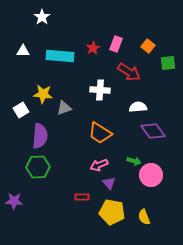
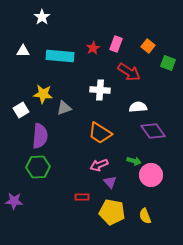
green square: rotated 28 degrees clockwise
purple triangle: moved 1 px right, 1 px up
yellow semicircle: moved 1 px right, 1 px up
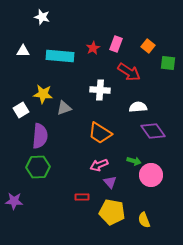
white star: rotated 21 degrees counterclockwise
green square: rotated 14 degrees counterclockwise
yellow semicircle: moved 1 px left, 4 px down
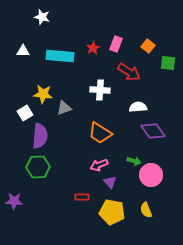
white square: moved 4 px right, 3 px down
yellow semicircle: moved 2 px right, 10 px up
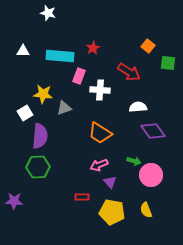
white star: moved 6 px right, 4 px up
pink rectangle: moved 37 px left, 32 px down
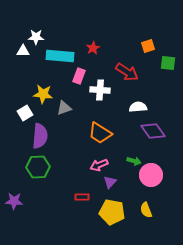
white star: moved 12 px left, 24 px down; rotated 14 degrees counterclockwise
orange square: rotated 32 degrees clockwise
red arrow: moved 2 px left
purple triangle: rotated 24 degrees clockwise
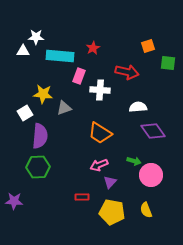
red arrow: rotated 20 degrees counterclockwise
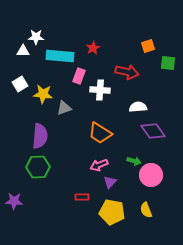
white square: moved 5 px left, 29 px up
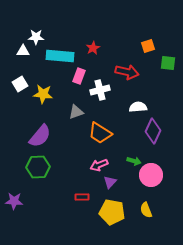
white cross: rotated 18 degrees counterclockwise
gray triangle: moved 12 px right, 4 px down
purple diamond: rotated 60 degrees clockwise
purple semicircle: rotated 35 degrees clockwise
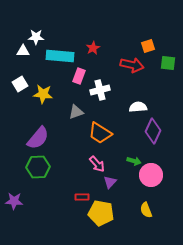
red arrow: moved 5 px right, 7 px up
purple semicircle: moved 2 px left, 2 px down
pink arrow: moved 2 px left, 1 px up; rotated 108 degrees counterclockwise
yellow pentagon: moved 11 px left, 1 px down
